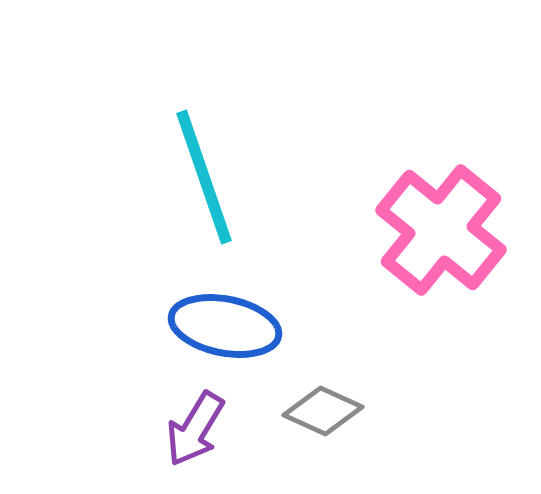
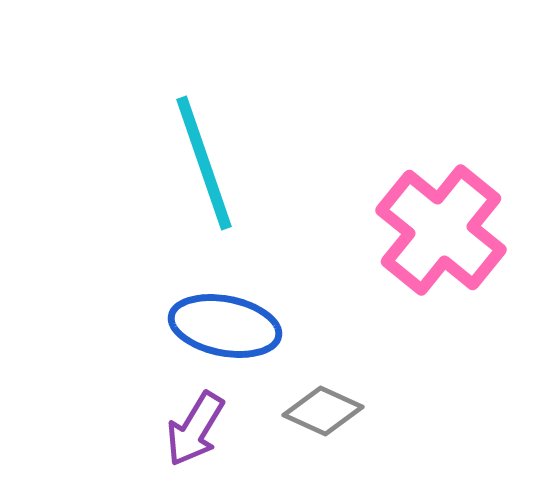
cyan line: moved 14 px up
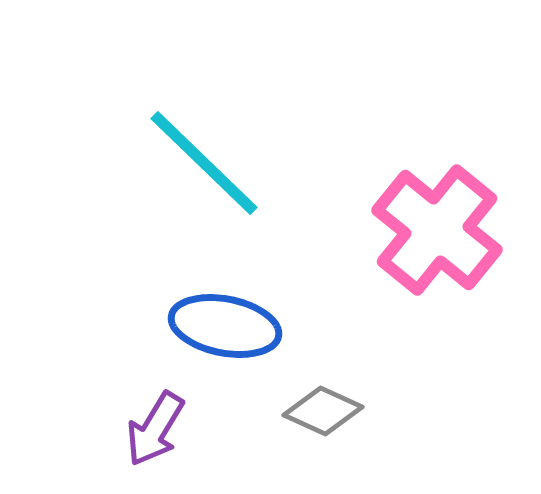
cyan line: rotated 27 degrees counterclockwise
pink cross: moved 4 px left
purple arrow: moved 40 px left
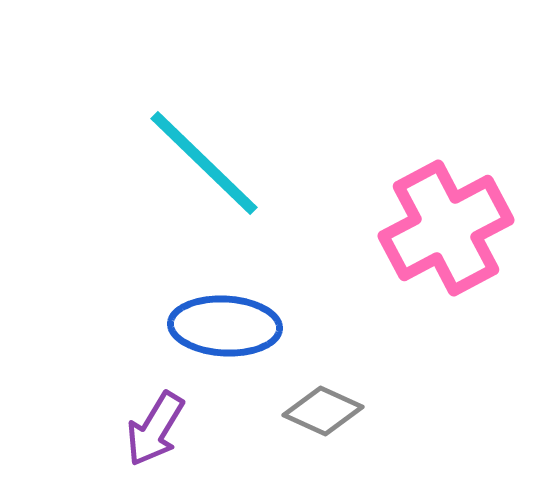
pink cross: moved 9 px right, 2 px up; rotated 23 degrees clockwise
blue ellipse: rotated 8 degrees counterclockwise
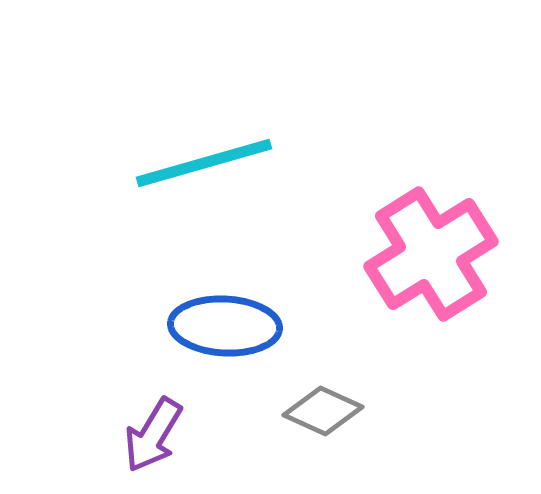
cyan line: rotated 60 degrees counterclockwise
pink cross: moved 15 px left, 26 px down; rotated 4 degrees counterclockwise
purple arrow: moved 2 px left, 6 px down
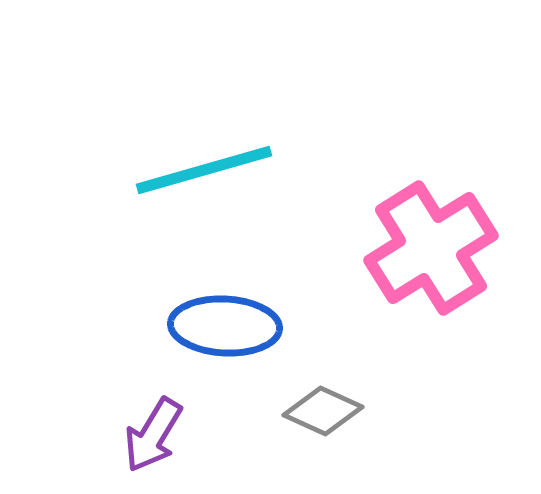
cyan line: moved 7 px down
pink cross: moved 6 px up
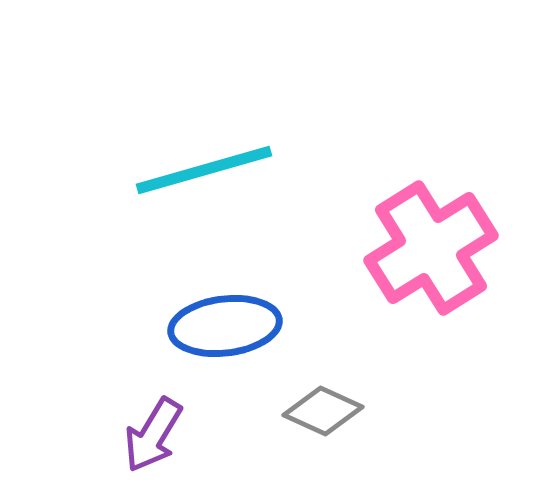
blue ellipse: rotated 10 degrees counterclockwise
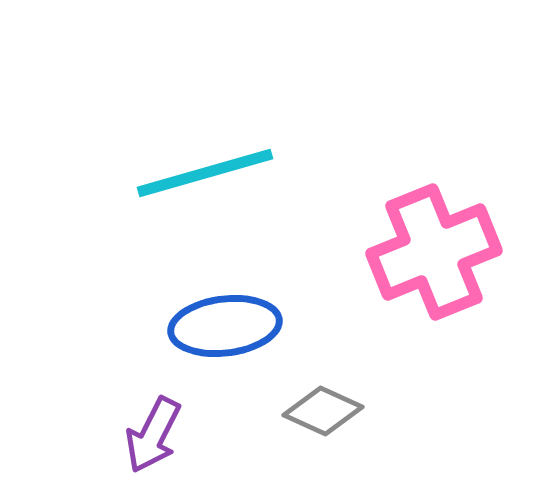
cyan line: moved 1 px right, 3 px down
pink cross: moved 3 px right, 4 px down; rotated 10 degrees clockwise
purple arrow: rotated 4 degrees counterclockwise
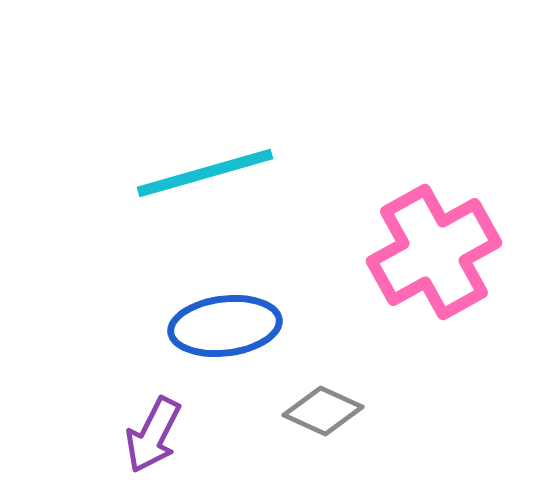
pink cross: rotated 7 degrees counterclockwise
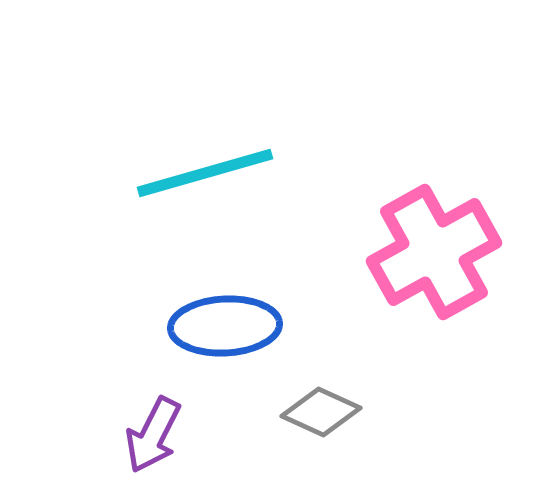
blue ellipse: rotated 4 degrees clockwise
gray diamond: moved 2 px left, 1 px down
